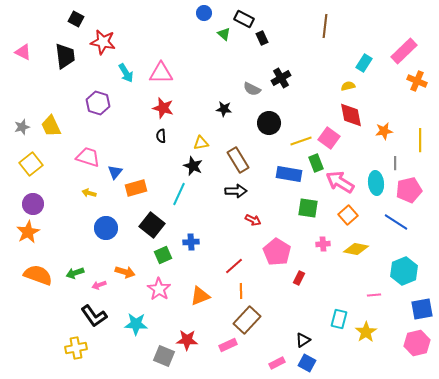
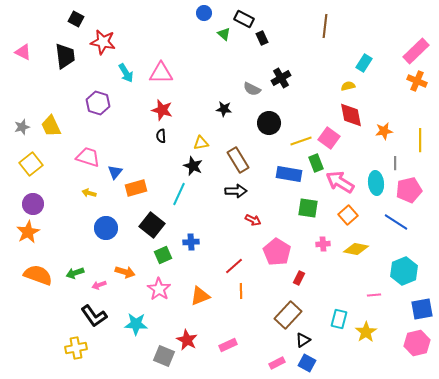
pink rectangle at (404, 51): moved 12 px right
red star at (163, 108): moved 1 px left, 2 px down
brown rectangle at (247, 320): moved 41 px right, 5 px up
red star at (187, 340): rotated 25 degrees clockwise
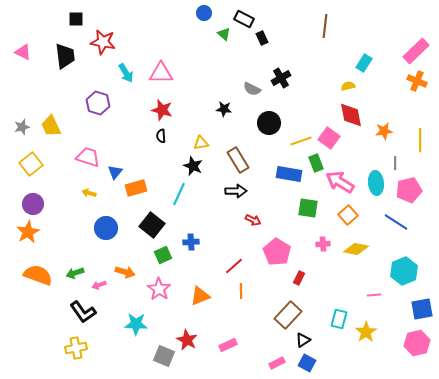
black square at (76, 19): rotated 28 degrees counterclockwise
black L-shape at (94, 316): moved 11 px left, 4 px up
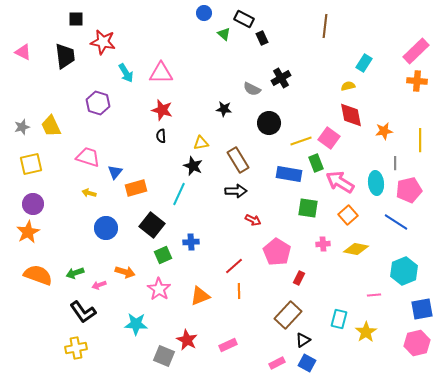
orange cross at (417, 81): rotated 18 degrees counterclockwise
yellow square at (31, 164): rotated 25 degrees clockwise
orange line at (241, 291): moved 2 px left
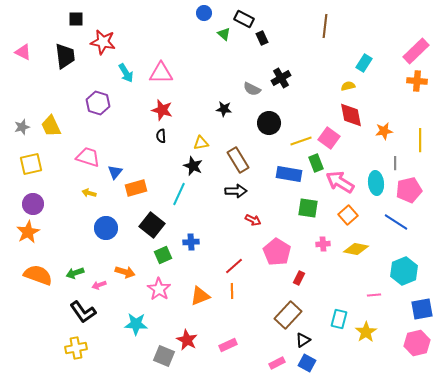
orange line at (239, 291): moved 7 px left
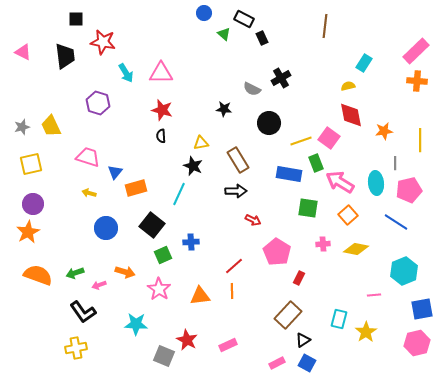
orange triangle at (200, 296): rotated 15 degrees clockwise
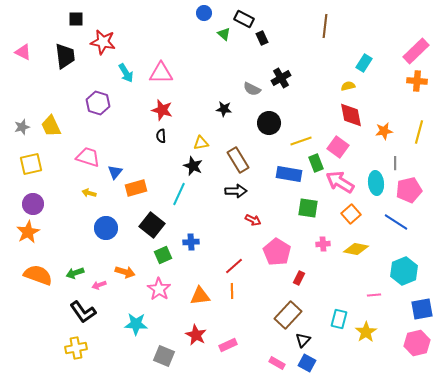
pink square at (329, 138): moved 9 px right, 9 px down
yellow line at (420, 140): moved 1 px left, 8 px up; rotated 15 degrees clockwise
orange square at (348, 215): moved 3 px right, 1 px up
red star at (187, 340): moved 9 px right, 5 px up
black triangle at (303, 340): rotated 14 degrees counterclockwise
pink rectangle at (277, 363): rotated 56 degrees clockwise
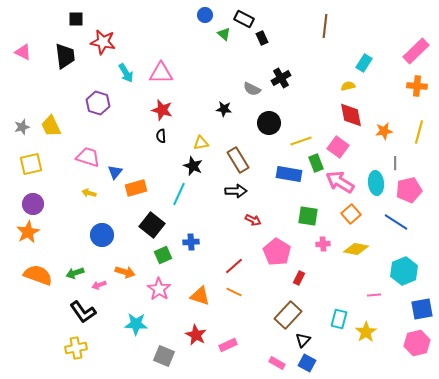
blue circle at (204, 13): moved 1 px right, 2 px down
orange cross at (417, 81): moved 5 px down
green square at (308, 208): moved 8 px down
blue circle at (106, 228): moved 4 px left, 7 px down
orange line at (232, 291): moved 2 px right, 1 px down; rotated 63 degrees counterclockwise
orange triangle at (200, 296): rotated 25 degrees clockwise
